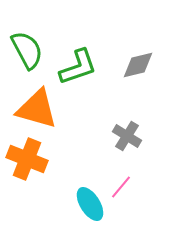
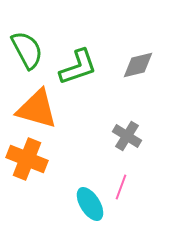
pink line: rotated 20 degrees counterclockwise
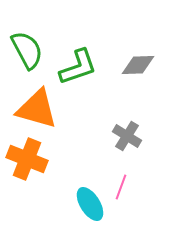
gray diamond: rotated 12 degrees clockwise
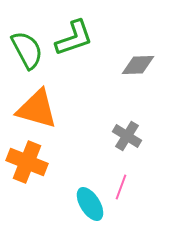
green L-shape: moved 4 px left, 29 px up
orange cross: moved 3 px down
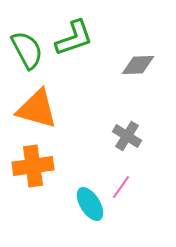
orange cross: moved 6 px right, 4 px down; rotated 30 degrees counterclockwise
pink line: rotated 15 degrees clockwise
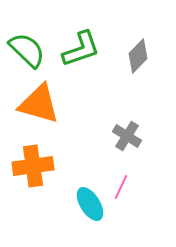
green L-shape: moved 7 px right, 11 px down
green semicircle: rotated 18 degrees counterclockwise
gray diamond: moved 9 px up; rotated 44 degrees counterclockwise
orange triangle: moved 2 px right, 5 px up
pink line: rotated 10 degrees counterclockwise
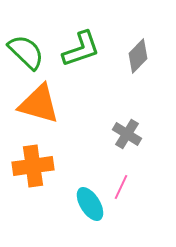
green semicircle: moved 1 px left, 2 px down
gray cross: moved 2 px up
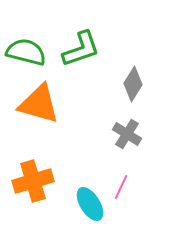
green semicircle: rotated 30 degrees counterclockwise
gray diamond: moved 5 px left, 28 px down; rotated 12 degrees counterclockwise
orange cross: moved 15 px down; rotated 9 degrees counterclockwise
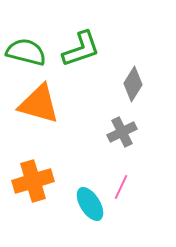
gray cross: moved 5 px left, 2 px up; rotated 32 degrees clockwise
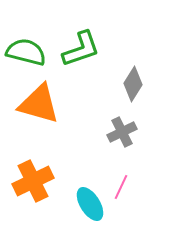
orange cross: rotated 9 degrees counterclockwise
